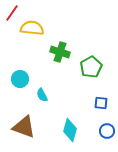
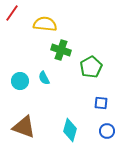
yellow semicircle: moved 13 px right, 4 px up
green cross: moved 1 px right, 2 px up
cyan circle: moved 2 px down
cyan semicircle: moved 2 px right, 17 px up
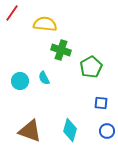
brown triangle: moved 6 px right, 4 px down
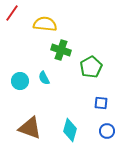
brown triangle: moved 3 px up
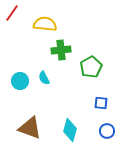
green cross: rotated 24 degrees counterclockwise
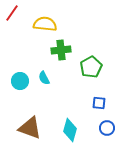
blue square: moved 2 px left
blue circle: moved 3 px up
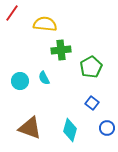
blue square: moved 7 px left; rotated 32 degrees clockwise
